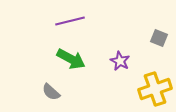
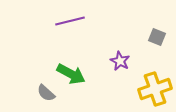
gray square: moved 2 px left, 1 px up
green arrow: moved 15 px down
gray semicircle: moved 5 px left, 1 px down
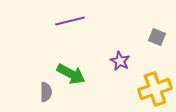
gray semicircle: moved 1 px up; rotated 132 degrees counterclockwise
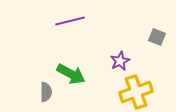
purple star: rotated 18 degrees clockwise
yellow cross: moved 19 px left, 3 px down
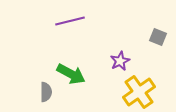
gray square: moved 1 px right
yellow cross: moved 3 px right; rotated 16 degrees counterclockwise
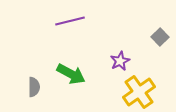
gray square: moved 2 px right; rotated 24 degrees clockwise
gray semicircle: moved 12 px left, 5 px up
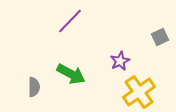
purple line: rotated 32 degrees counterclockwise
gray square: rotated 18 degrees clockwise
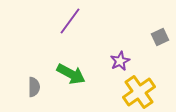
purple line: rotated 8 degrees counterclockwise
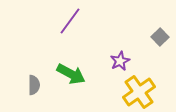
gray square: rotated 18 degrees counterclockwise
gray semicircle: moved 2 px up
